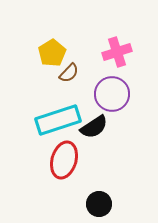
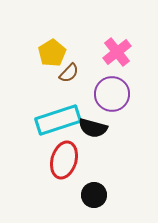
pink cross: rotated 20 degrees counterclockwise
black semicircle: moved 1 px left, 1 px down; rotated 48 degrees clockwise
black circle: moved 5 px left, 9 px up
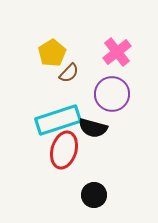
red ellipse: moved 10 px up
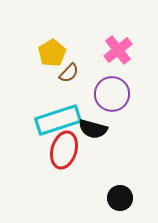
pink cross: moved 1 px right, 2 px up
black semicircle: moved 1 px down
black circle: moved 26 px right, 3 px down
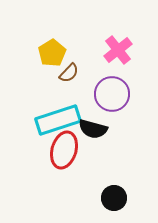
black circle: moved 6 px left
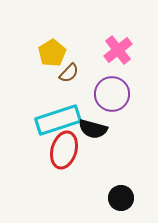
black circle: moved 7 px right
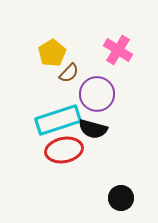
pink cross: rotated 20 degrees counterclockwise
purple circle: moved 15 px left
red ellipse: rotated 63 degrees clockwise
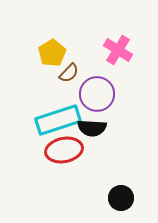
black semicircle: moved 1 px left, 1 px up; rotated 12 degrees counterclockwise
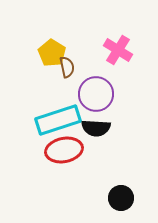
yellow pentagon: rotated 8 degrees counterclockwise
brown semicircle: moved 2 px left, 6 px up; rotated 55 degrees counterclockwise
purple circle: moved 1 px left
black semicircle: moved 4 px right
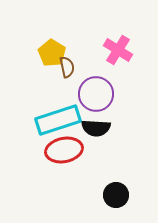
black circle: moved 5 px left, 3 px up
